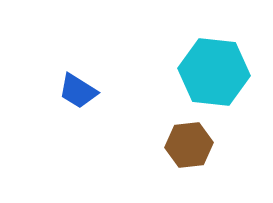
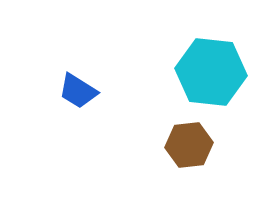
cyan hexagon: moved 3 px left
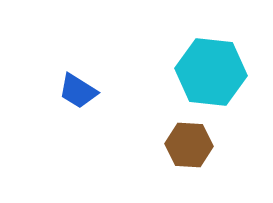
brown hexagon: rotated 9 degrees clockwise
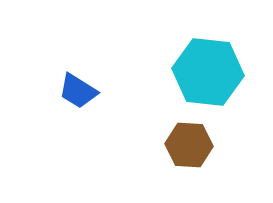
cyan hexagon: moved 3 px left
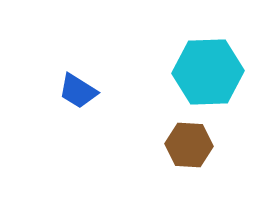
cyan hexagon: rotated 8 degrees counterclockwise
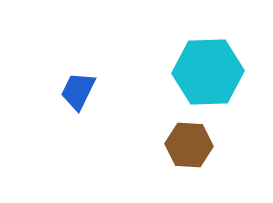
blue trapezoid: rotated 84 degrees clockwise
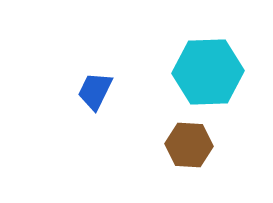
blue trapezoid: moved 17 px right
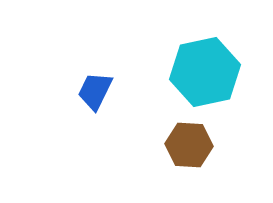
cyan hexagon: moved 3 px left; rotated 10 degrees counterclockwise
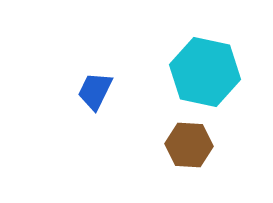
cyan hexagon: rotated 24 degrees clockwise
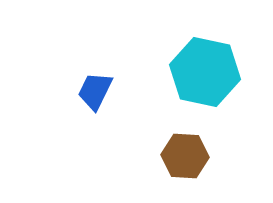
brown hexagon: moved 4 px left, 11 px down
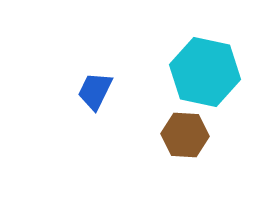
brown hexagon: moved 21 px up
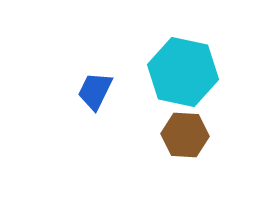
cyan hexagon: moved 22 px left
